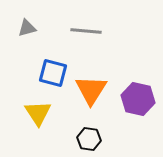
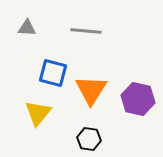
gray triangle: rotated 18 degrees clockwise
yellow triangle: rotated 12 degrees clockwise
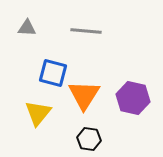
orange triangle: moved 7 px left, 5 px down
purple hexagon: moved 5 px left, 1 px up
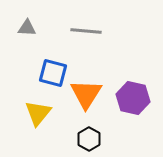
orange triangle: moved 2 px right, 1 px up
black hexagon: rotated 20 degrees clockwise
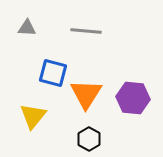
purple hexagon: rotated 8 degrees counterclockwise
yellow triangle: moved 5 px left, 3 px down
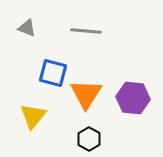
gray triangle: rotated 18 degrees clockwise
